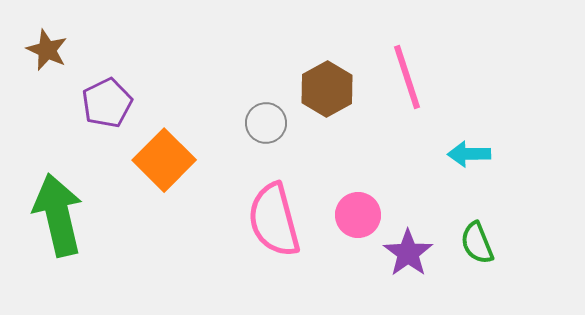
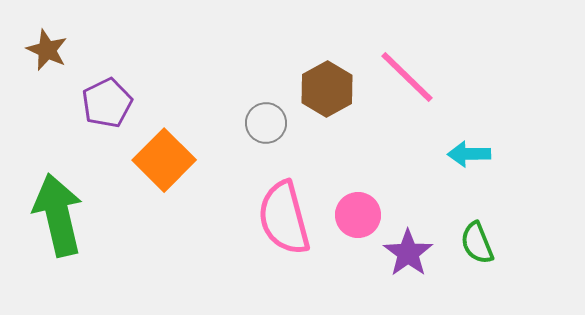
pink line: rotated 28 degrees counterclockwise
pink semicircle: moved 10 px right, 2 px up
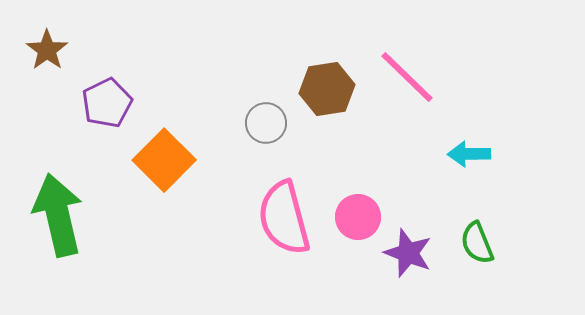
brown star: rotated 12 degrees clockwise
brown hexagon: rotated 20 degrees clockwise
pink circle: moved 2 px down
purple star: rotated 15 degrees counterclockwise
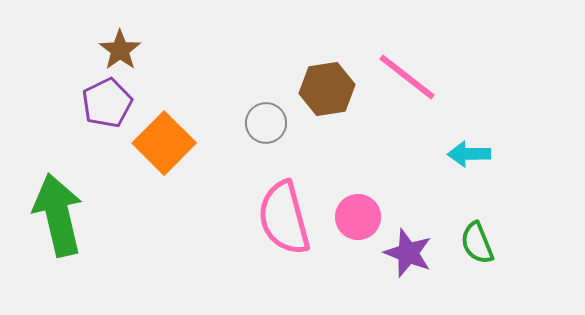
brown star: moved 73 px right
pink line: rotated 6 degrees counterclockwise
orange square: moved 17 px up
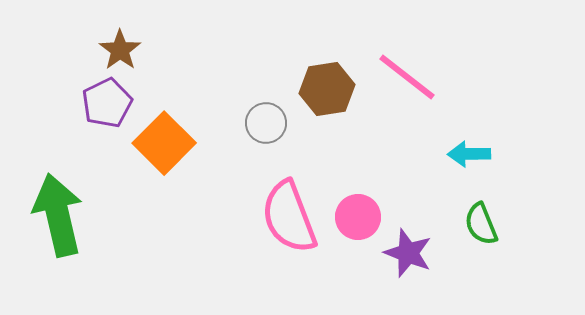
pink semicircle: moved 5 px right, 1 px up; rotated 6 degrees counterclockwise
green semicircle: moved 4 px right, 19 px up
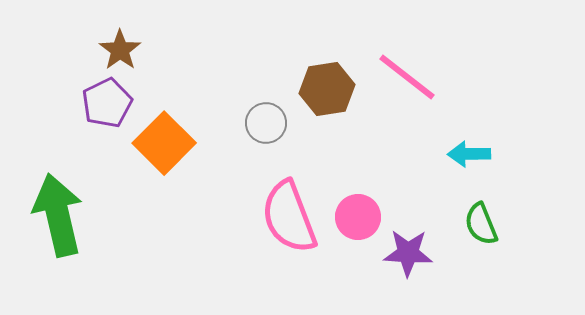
purple star: rotated 18 degrees counterclockwise
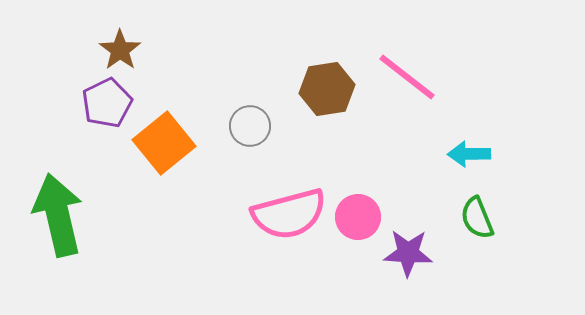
gray circle: moved 16 px left, 3 px down
orange square: rotated 6 degrees clockwise
pink semicircle: moved 3 px up; rotated 84 degrees counterclockwise
green semicircle: moved 4 px left, 6 px up
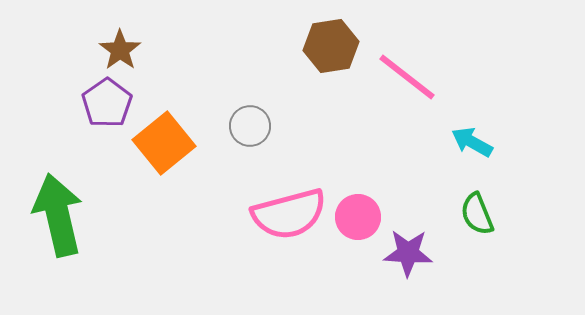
brown hexagon: moved 4 px right, 43 px up
purple pentagon: rotated 9 degrees counterclockwise
cyan arrow: moved 3 px right, 12 px up; rotated 30 degrees clockwise
green semicircle: moved 4 px up
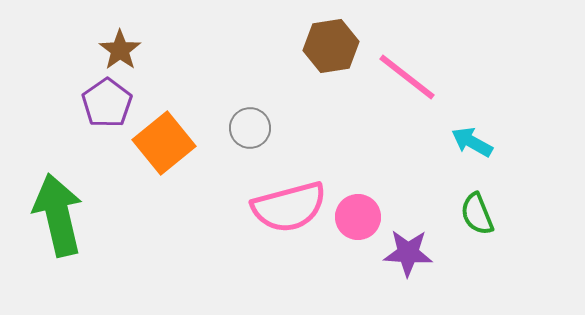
gray circle: moved 2 px down
pink semicircle: moved 7 px up
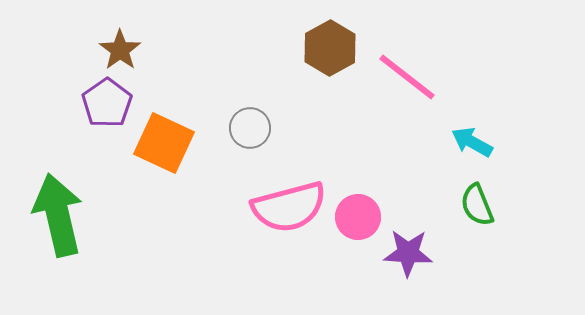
brown hexagon: moved 1 px left, 2 px down; rotated 20 degrees counterclockwise
orange square: rotated 26 degrees counterclockwise
green semicircle: moved 9 px up
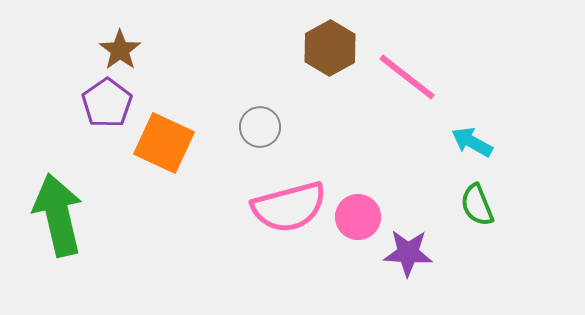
gray circle: moved 10 px right, 1 px up
